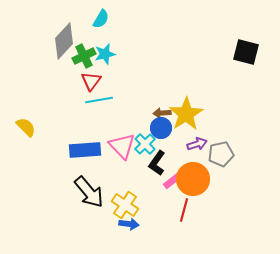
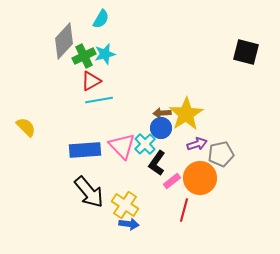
red triangle: rotated 25 degrees clockwise
orange circle: moved 7 px right, 1 px up
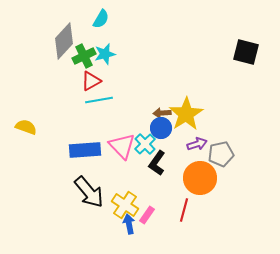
yellow semicircle: rotated 25 degrees counterclockwise
pink rectangle: moved 25 px left, 34 px down; rotated 18 degrees counterclockwise
blue arrow: rotated 108 degrees counterclockwise
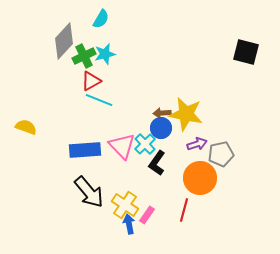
cyan line: rotated 32 degrees clockwise
yellow star: rotated 28 degrees counterclockwise
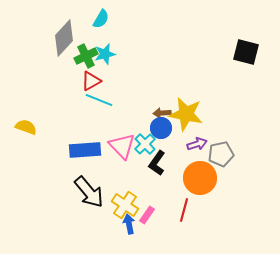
gray diamond: moved 3 px up
green cross: moved 2 px right
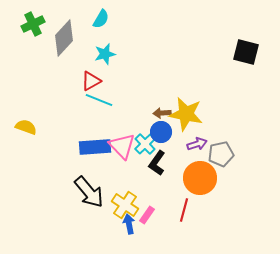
green cross: moved 53 px left, 32 px up
blue circle: moved 4 px down
blue rectangle: moved 10 px right, 3 px up
